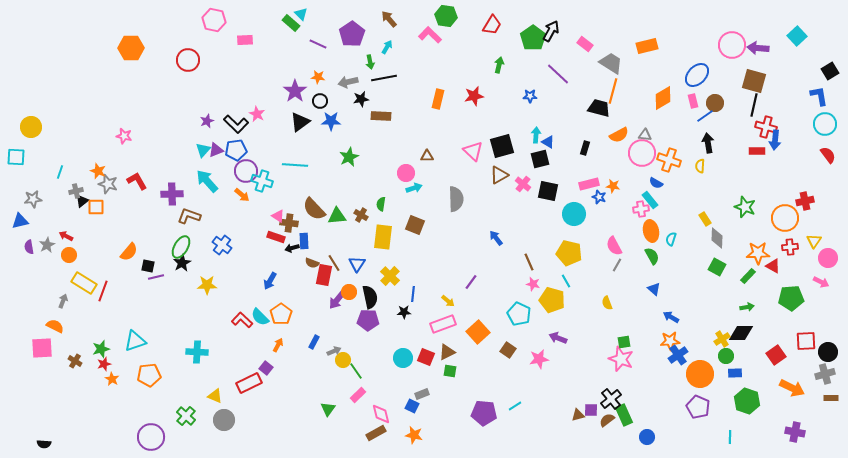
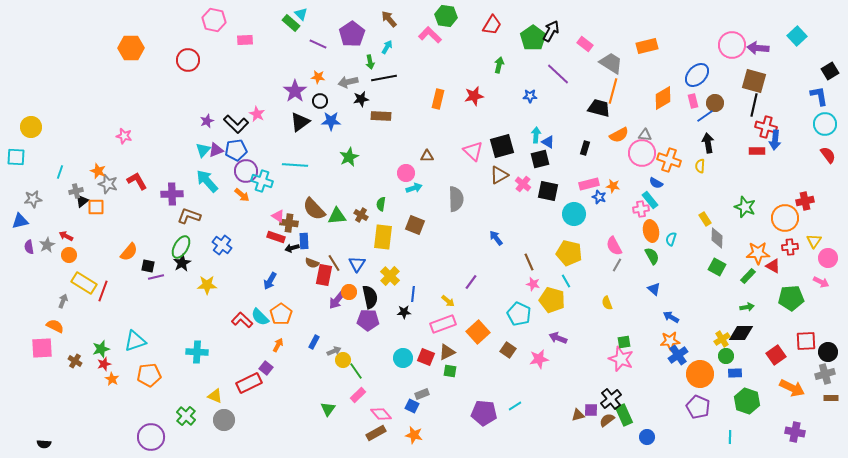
pink diamond at (381, 414): rotated 25 degrees counterclockwise
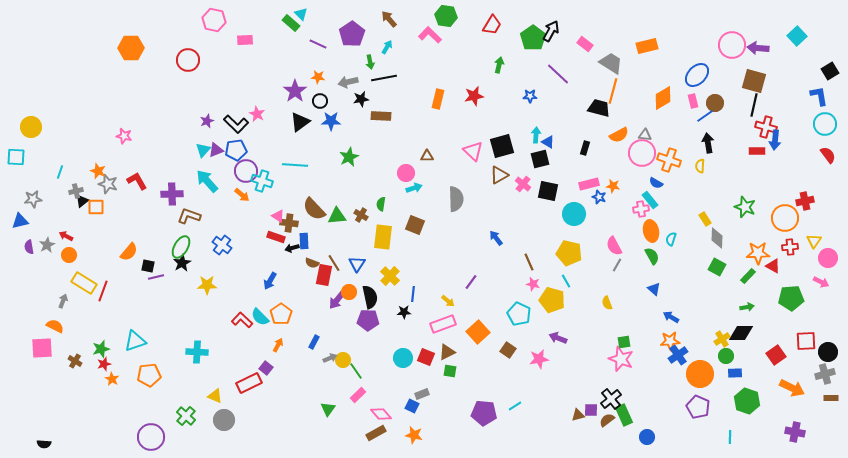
gray arrow at (334, 351): moved 4 px left, 7 px down
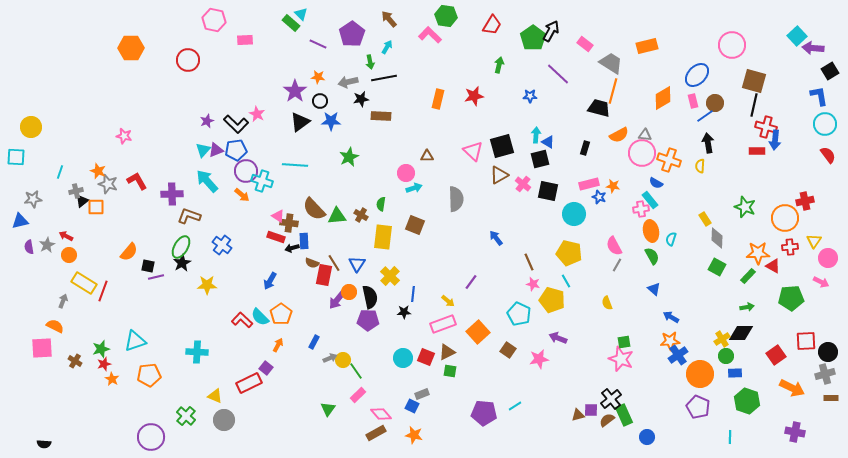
purple arrow at (758, 48): moved 55 px right
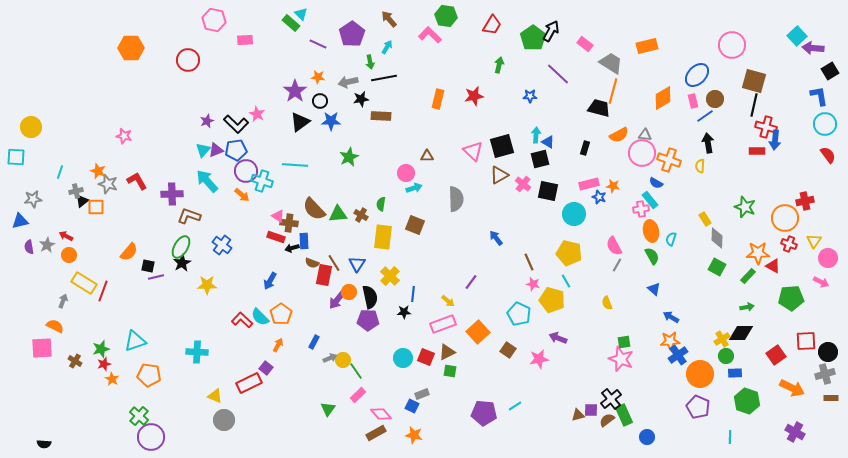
brown circle at (715, 103): moved 4 px up
green triangle at (337, 216): moved 1 px right, 2 px up
red cross at (790, 247): moved 1 px left, 3 px up; rotated 28 degrees clockwise
orange pentagon at (149, 375): rotated 15 degrees clockwise
green cross at (186, 416): moved 47 px left
purple cross at (795, 432): rotated 18 degrees clockwise
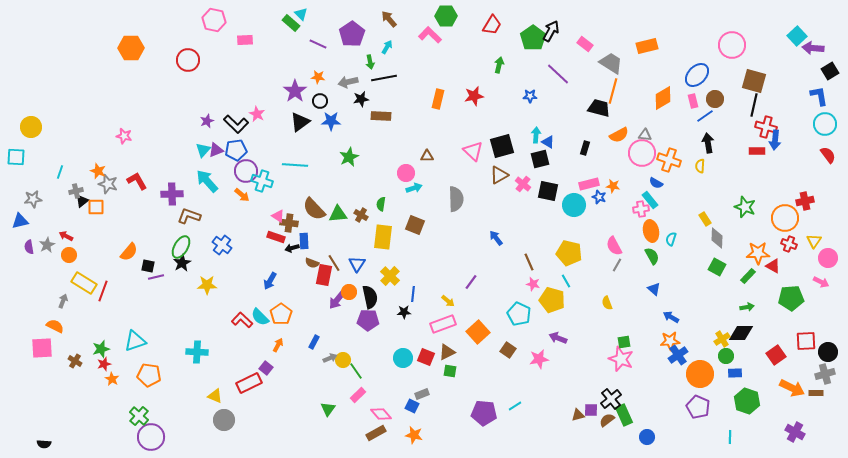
green hexagon at (446, 16): rotated 10 degrees counterclockwise
cyan circle at (574, 214): moved 9 px up
brown rectangle at (831, 398): moved 15 px left, 5 px up
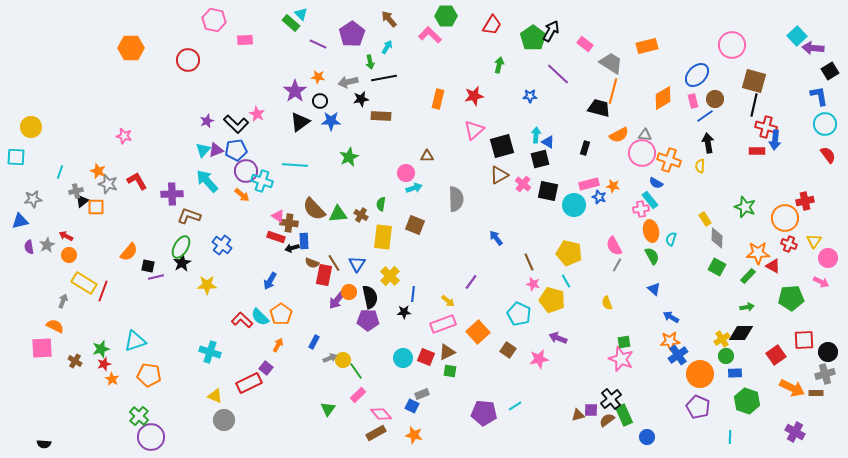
pink triangle at (473, 151): moved 1 px right, 21 px up; rotated 35 degrees clockwise
red square at (806, 341): moved 2 px left, 1 px up
cyan cross at (197, 352): moved 13 px right; rotated 15 degrees clockwise
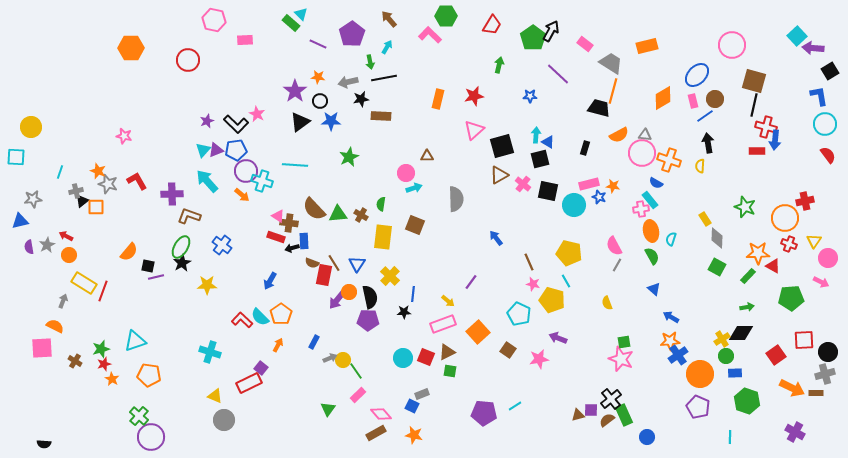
purple square at (266, 368): moved 5 px left
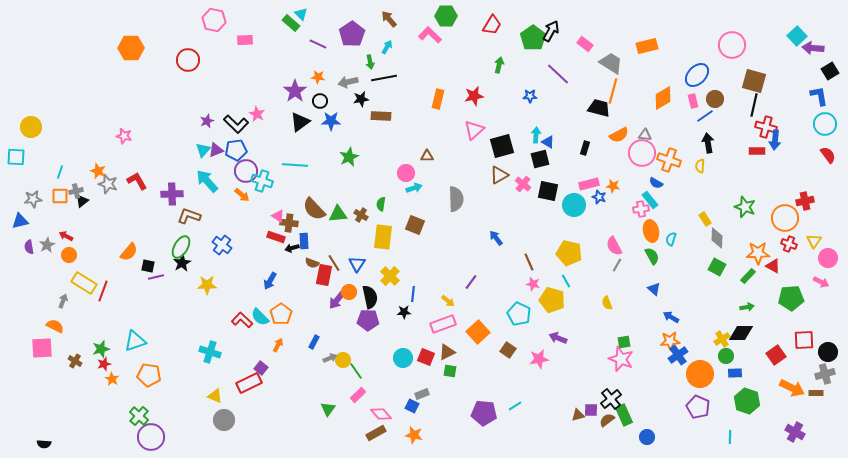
orange square at (96, 207): moved 36 px left, 11 px up
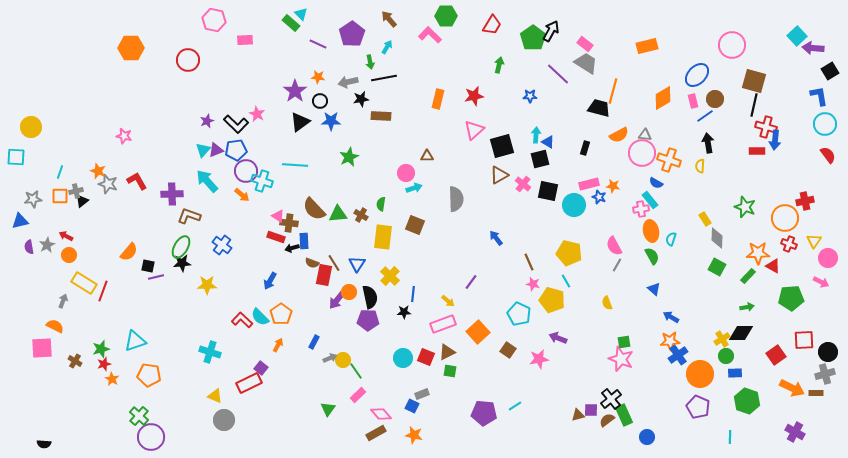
gray trapezoid at (611, 63): moved 25 px left
black star at (182, 263): rotated 24 degrees clockwise
